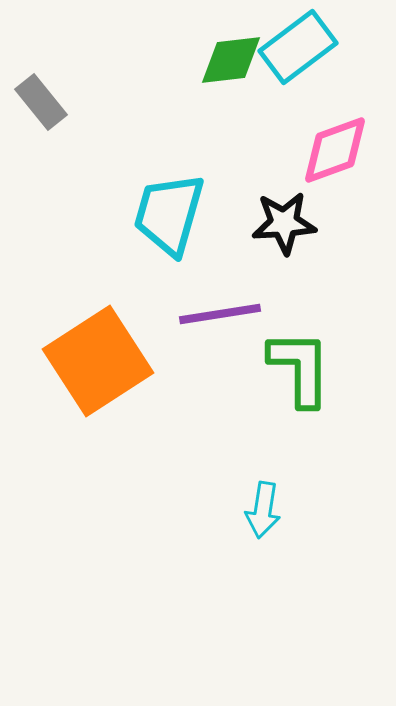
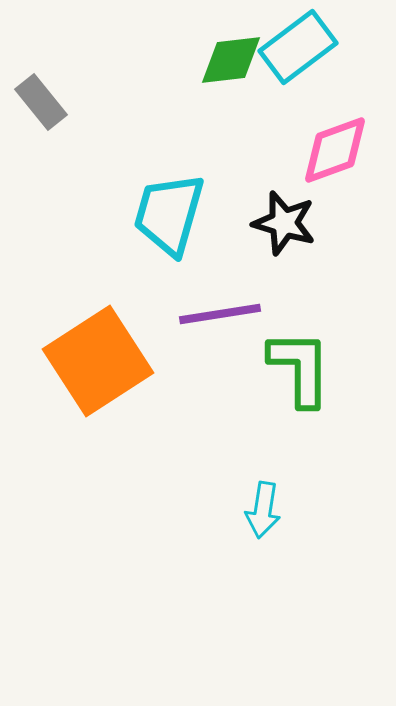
black star: rotated 20 degrees clockwise
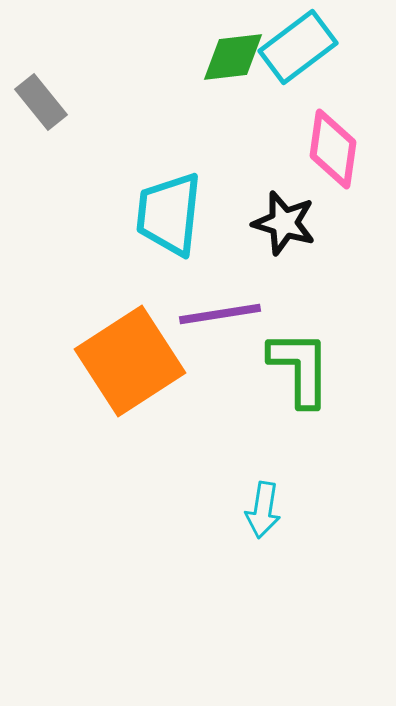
green diamond: moved 2 px right, 3 px up
pink diamond: moved 2 px left, 1 px up; rotated 62 degrees counterclockwise
cyan trapezoid: rotated 10 degrees counterclockwise
orange square: moved 32 px right
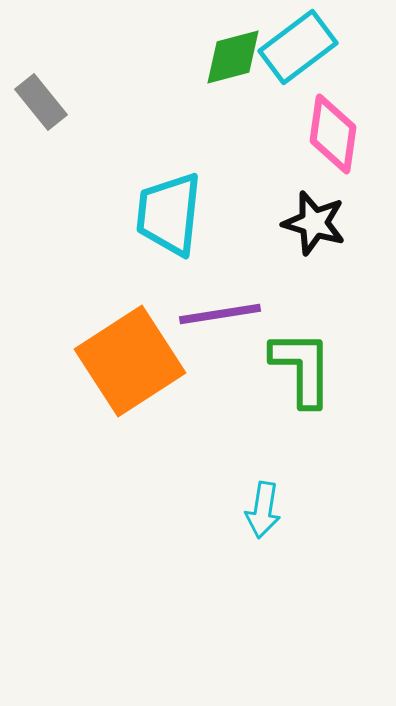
green diamond: rotated 8 degrees counterclockwise
pink diamond: moved 15 px up
black star: moved 30 px right
green L-shape: moved 2 px right
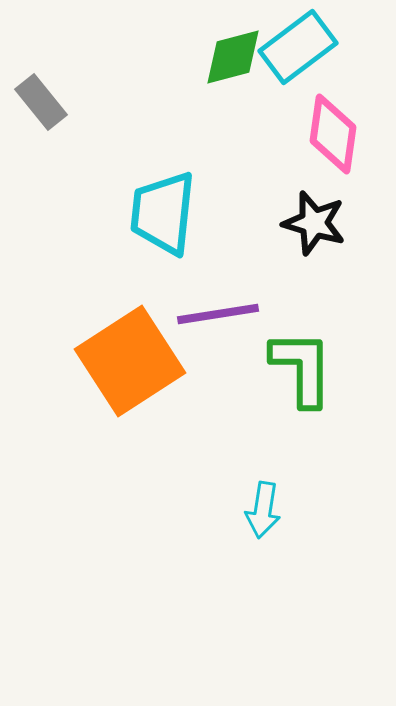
cyan trapezoid: moved 6 px left, 1 px up
purple line: moved 2 px left
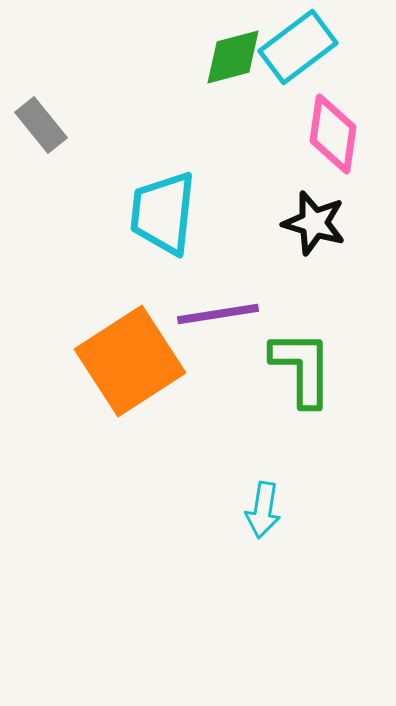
gray rectangle: moved 23 px down
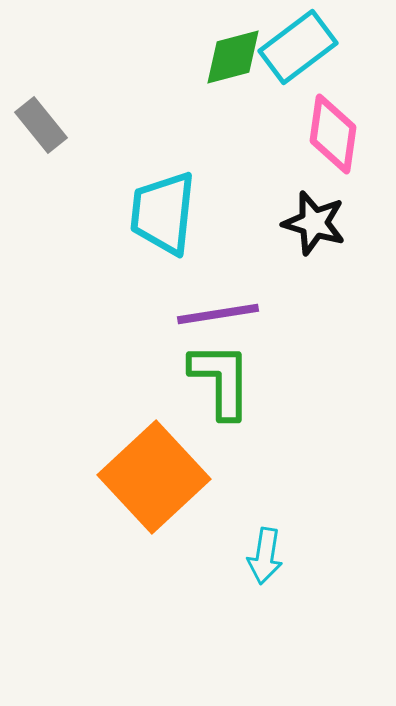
orange square: moved 24 px right, 116 px down; rotated 10 degrees counterclockwise
green L-shape: moved 81 px left, 12 px down
cyan arrow: moved 2 px right, 46 px down
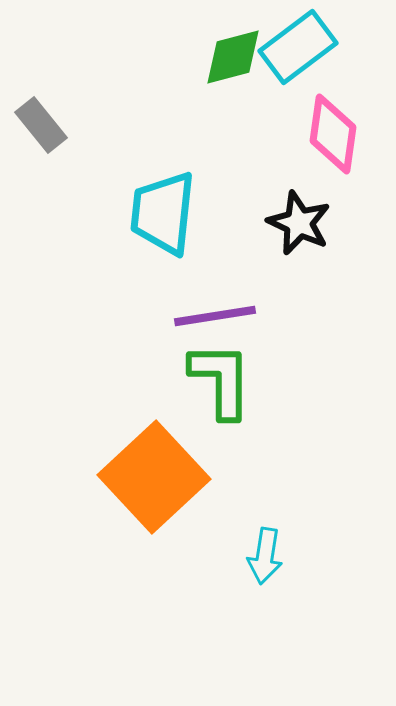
black star: moved 15 px left; rotated 8 degrees clockwise
purple line: moved 3 px left, 2 px down
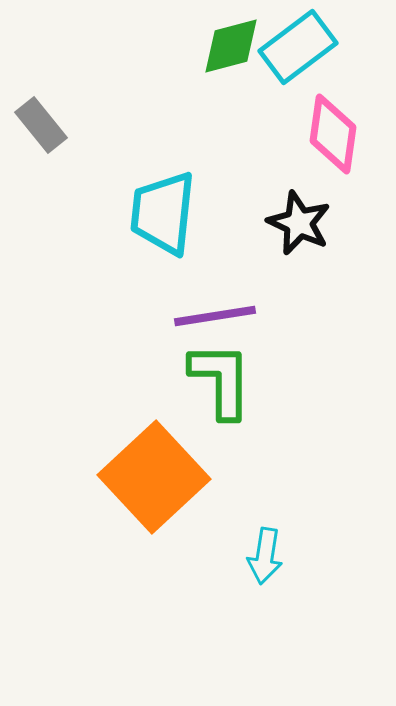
green diamond: moved 2 px left, 11 px up
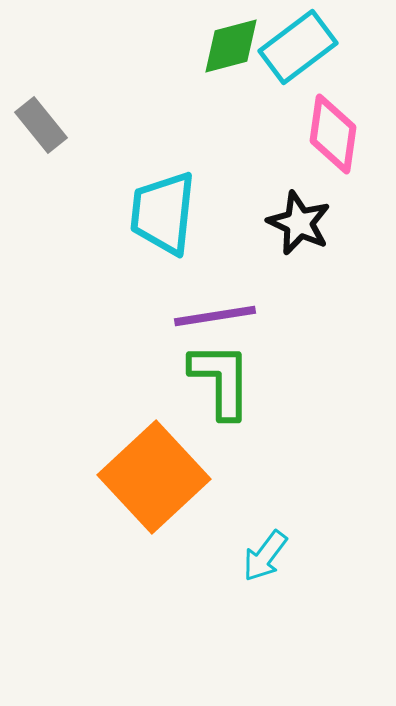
cyan arrow: rotated 28 degrees clockwise
